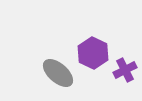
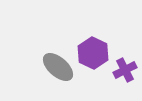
gray ellipse: moved 6 px up
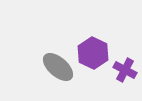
purple cross: rotated 35 degrees counterclockwise
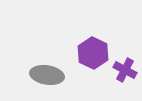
gray ellipse: moved 11 px left, 8 px down; rotated 32 degrees counterclockwise
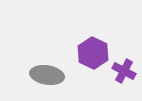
purple cross: moved 1 px left, 1 px down
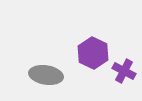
gray ellipse: moved 1 px left
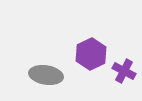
purple hexagon: moved 2 px left, 1 px down; rotated 8 degrees clockwise
